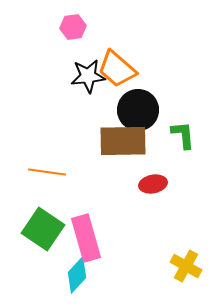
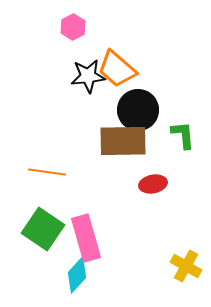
pink hexagon: rotated 20 degrees counterclockwise
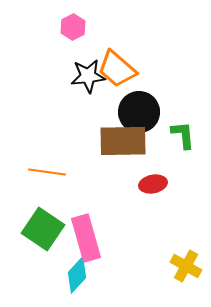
black circle: moved 1 px right, 2 px down
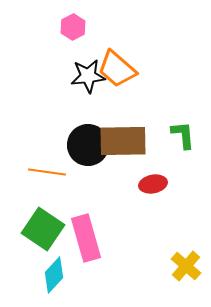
black circle: moved 51 px left, 33 px down
yellow cross: rotated 12 degrees clockwise
cyan diamond: moved 23 px left
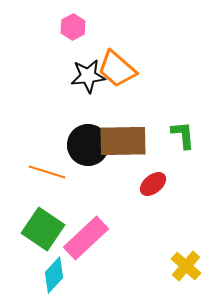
orange line: rotated 9 degrees clockwise
red ellipse: rotated 28 degrees counterclockwise
pink rectangle: rotated 63 degrees clockwise
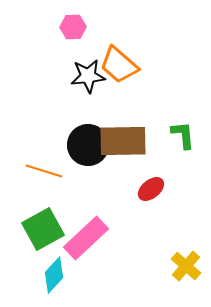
pink hexagon: rotated 25 degrees clockwise
orange trapezoid: moved 2 px right, 4 px up
orange line: moved 3 px left, 1 px up
red ellipse: moved 2 px left, 5 px down
green square: rotated 27 degrees clockwise
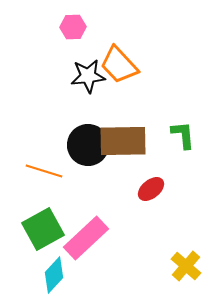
orange trapezoid: rotated 6 degrees clockwise
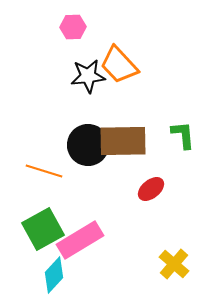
pink rectangle: moved 6 px left, 2 px down; rotated 12 degrees clockwise
yellow cross: moved 12 px left, 2 px up
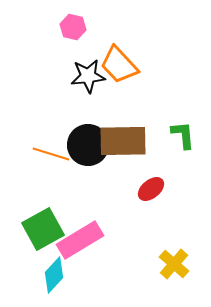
pink hexagon: rotated 15 degrees clockwise
orange line: moved 7 px right, 17 px up
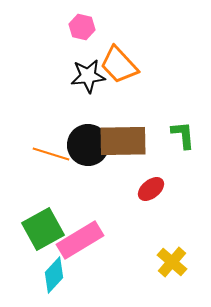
pink hexagon: moved 9 px right
yellow cross: moved 2 px left, 2 px up
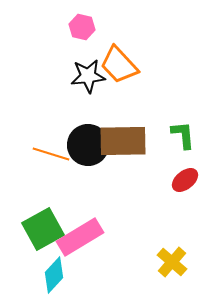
red ellipse: moved 34 px right, 9 px up
pink rectangle: moved 3 px up
